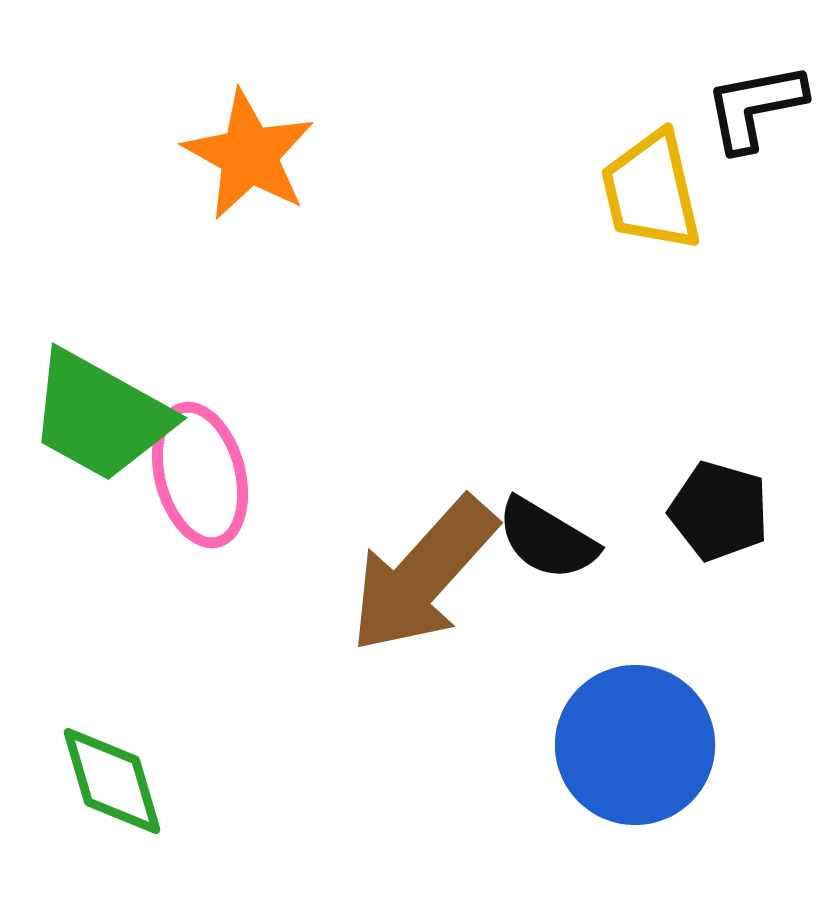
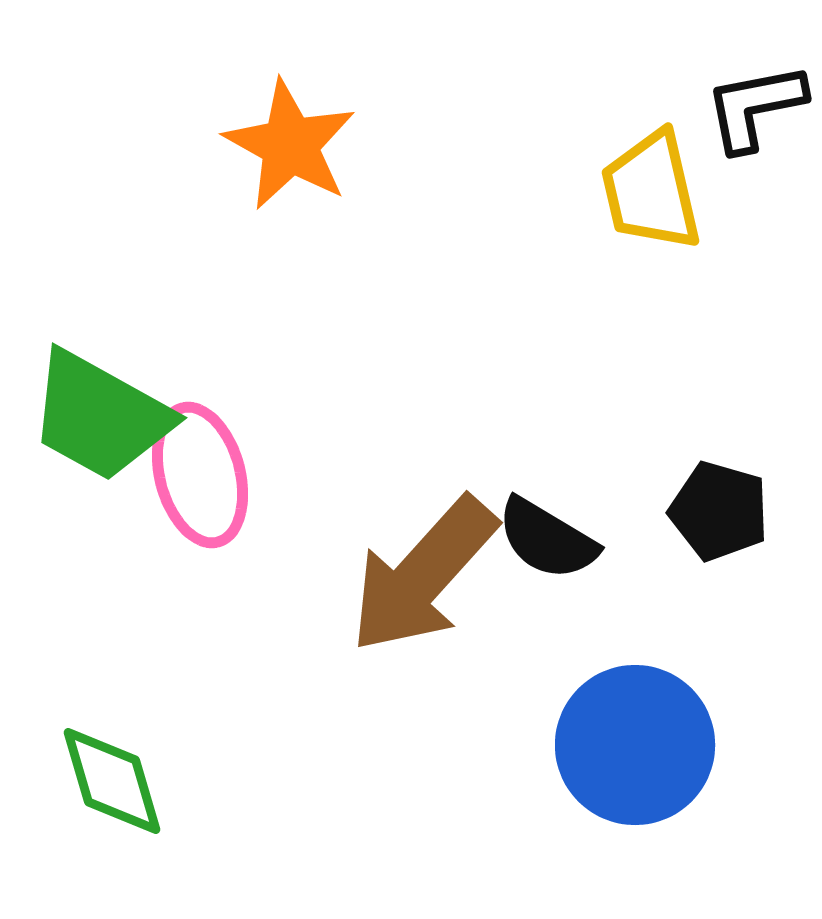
orange star: moved 41 px right, 10 px up
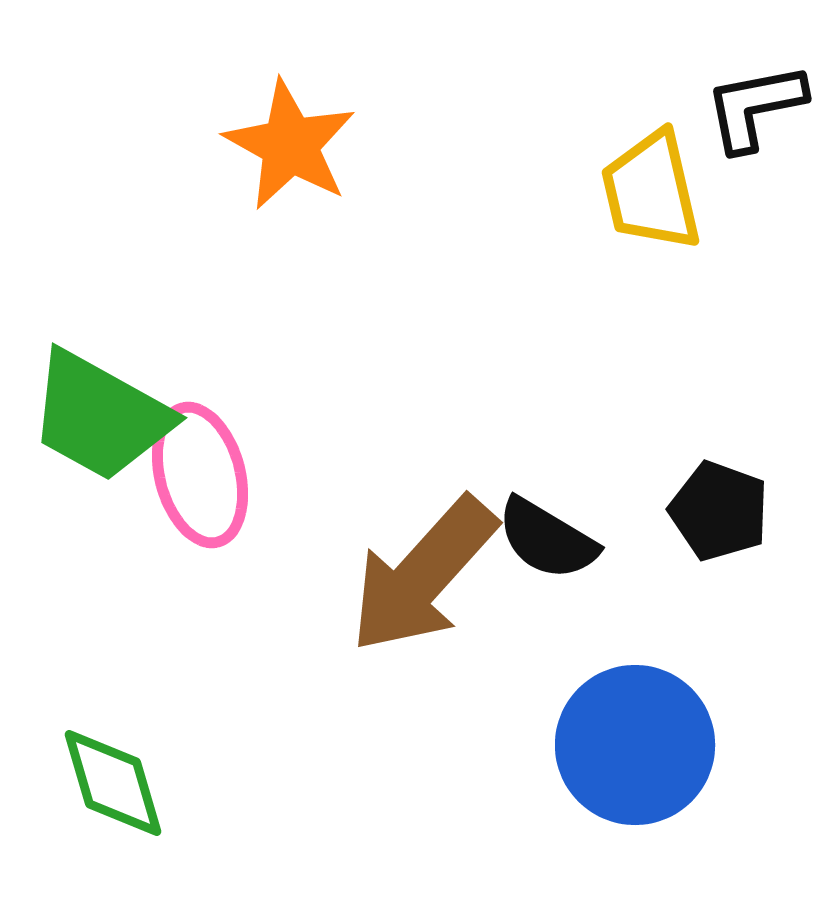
black pentagon: rotated 4 degrees clockwise
green diamond: moved 1 px right, 2 px down
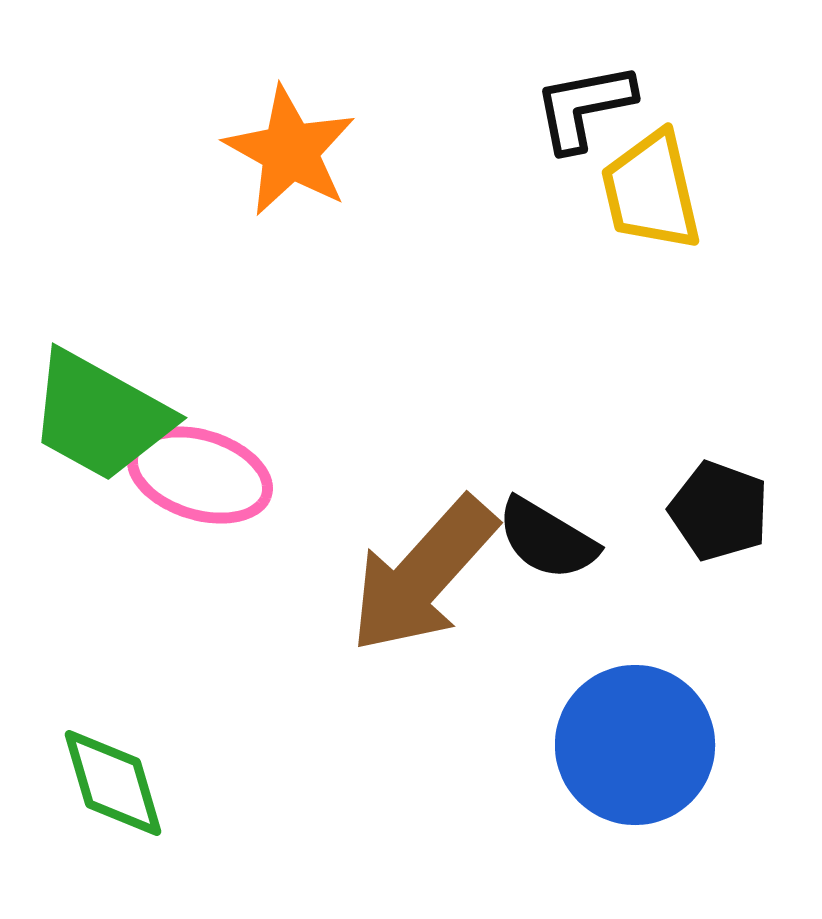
black L-shape: moved 171 px left
orange star: moved 6 px down
pink ellipse: rotated 58 degrees counterclockwise
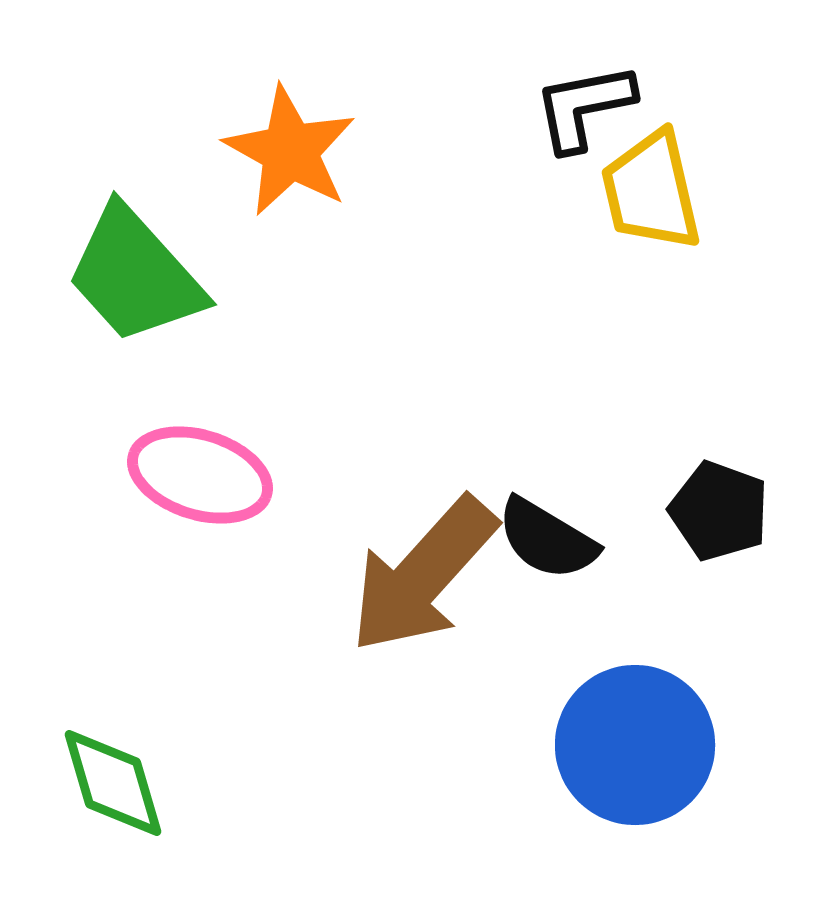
green trapezoid: moved 35 px right, 141 px up; rotated 19 degrees clockwise
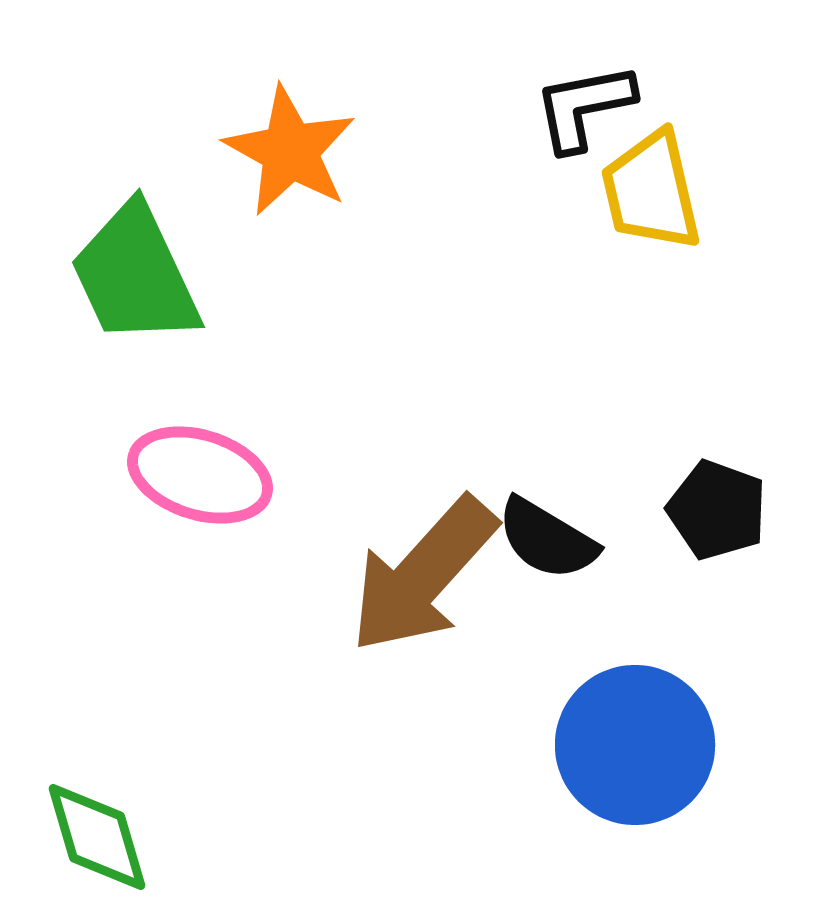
green trapezoid: rotated 17 degrees clockwise
black pentagon: moved 2 px left, 1 px up
green diamond: moved 16 px left, 54 px down
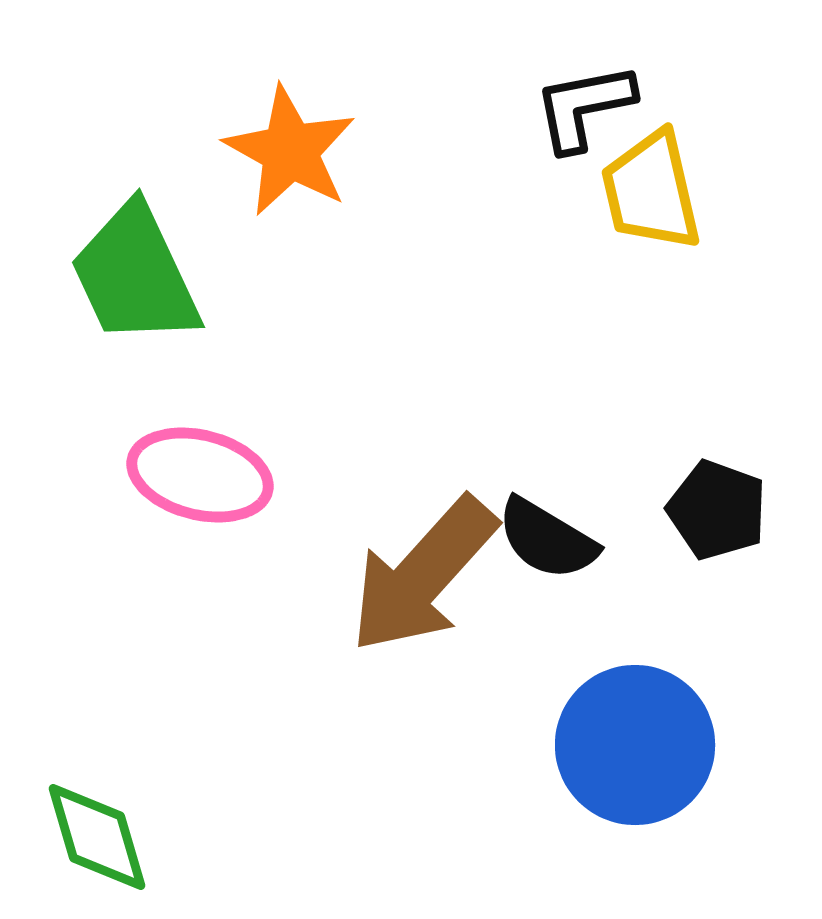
pink ellipse: rotated 3 degrees counterclockwise
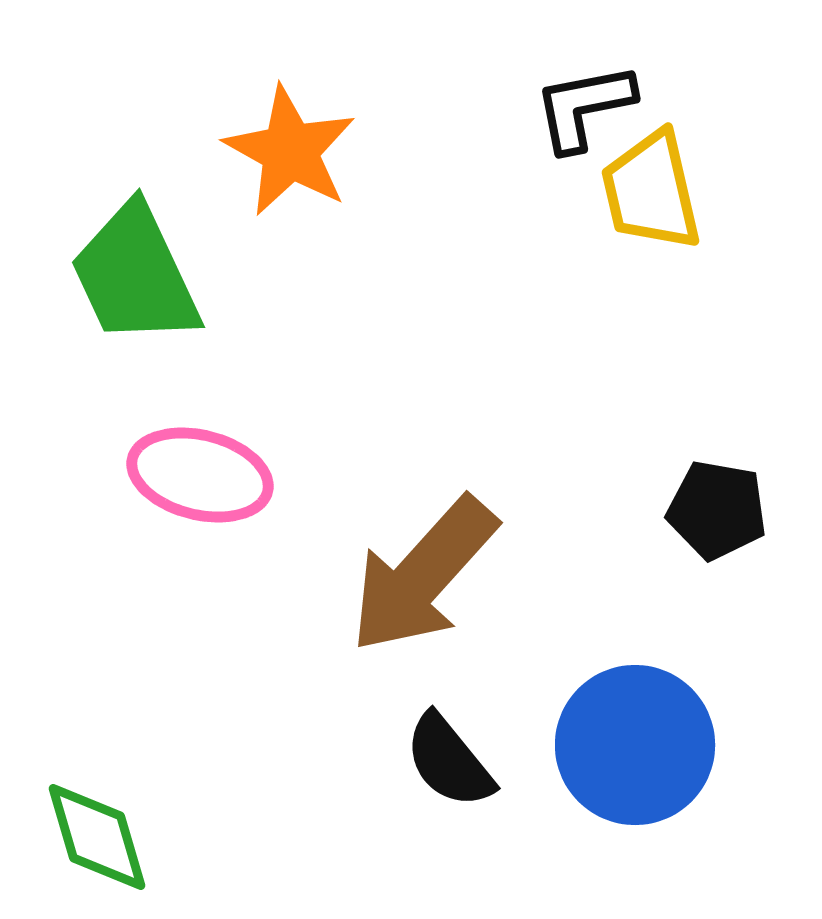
black pentagon: rotated 10 degrees counterclockwise
black semicircle: moved 98 px left, 222 px down; rotated 20 degrees clockwise
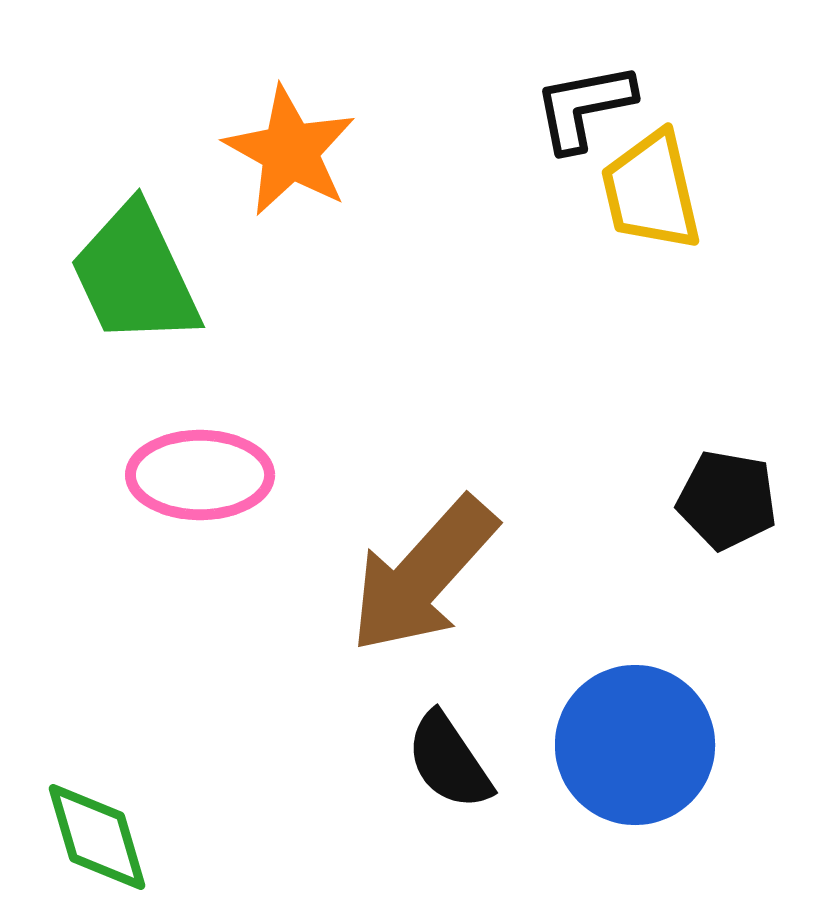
pink ellipse: rotated 14 degrees counterclockwise
black pentagon: moved 10 px right, 10 px up
black semicircle: rotated 5 degrees clockwise
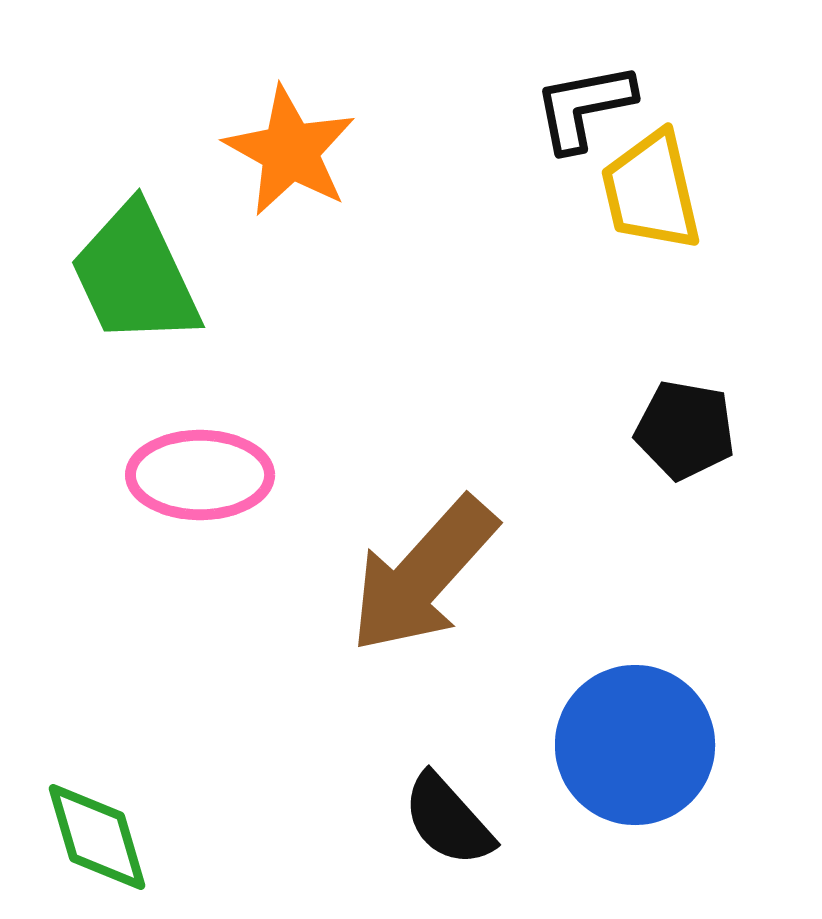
black pentagon: moved 42 px left, 70 px up
black semicircle: moved 1 px left, 59 px down; rotated 8 degrees counterclockwise
